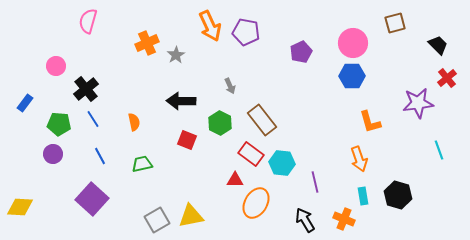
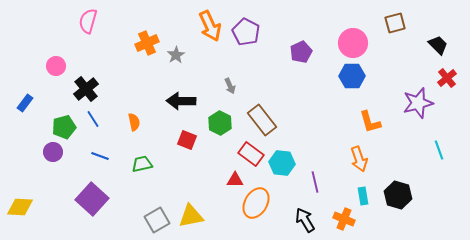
purple pentagon at (246, 32): rotated 16 degrees clockwise
purple star at (418, 103): rotated 8 degrees counterclockwise
green pentagon at (59, 124): moved 5 px right, 3 px down; rotated 20 degrees counterclockwise
purple circle at (53, 154): moved 2 px up
blue line at (100, 156): rotated 42 degrees counterclockwise
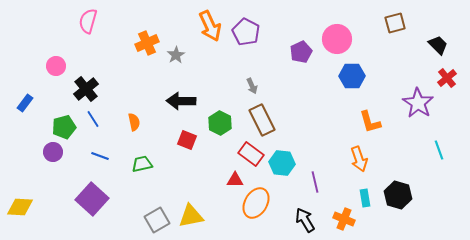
pink circle at (353, 43): moved 16 px left, 4 px up
gray arrow at (230, 86): moved 22 px right
purple star at (418, 103): rotated 24 degrees counterclockwise
brown rectangle at (262, 120): rotated 12 degrees clockwise
cyan rectangle at (363, 196): moved 2 px right, 2 px down
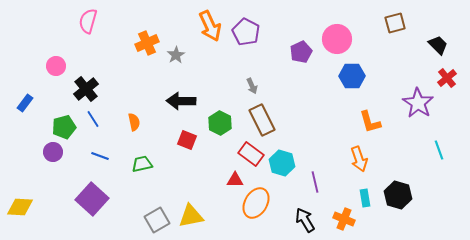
cyan hexagon at (282, 163): rotated 10 degrees clockwise
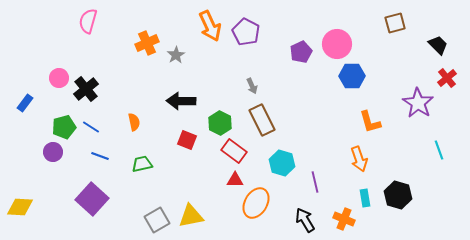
pink circle at (337, 39): moved 5 px down
pink circle at (56, 66): moved 3 px right, 12 px down
blue line at (93, 119): moved 2 px left, 8 px down; rotated 24 degrees counterclockwise
red rectangle at (251, 154): moved 17 px left, 3 px up
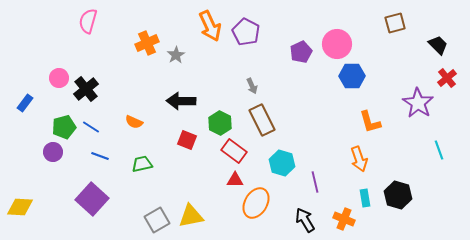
orange semicircle at (134, 122): rotated 126 degrees clockwise
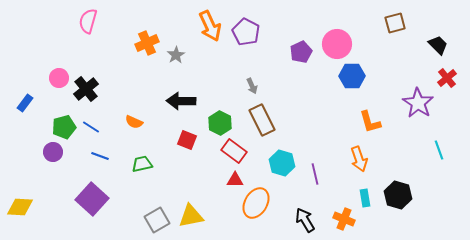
purple line at (315, 182): moved 8 px up
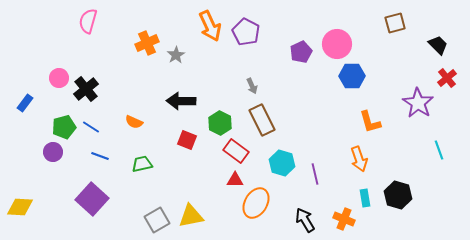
red rectangle at (234, 151): moved 2 px right
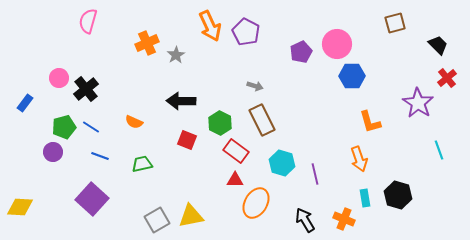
gray arrow at (252, 86): moved 3 px right; rotated 49 degrees counterclockwise
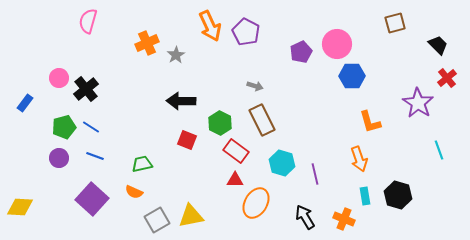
orange semicircle at (134, 122): moved 70 px down
purple circle at (53, 152): moved 6 px right, 6 px down
blue line at (100, 156): moved 5 px left
cyan rectangle at (365, 198): moved 2 px up
black arrow at (305, 220): moved 3 px up
